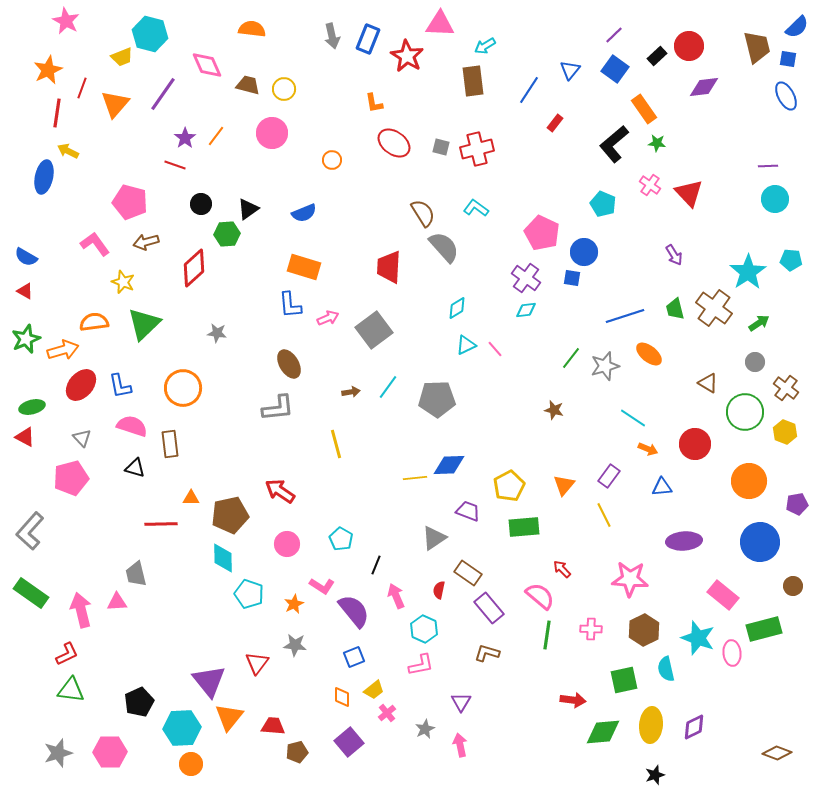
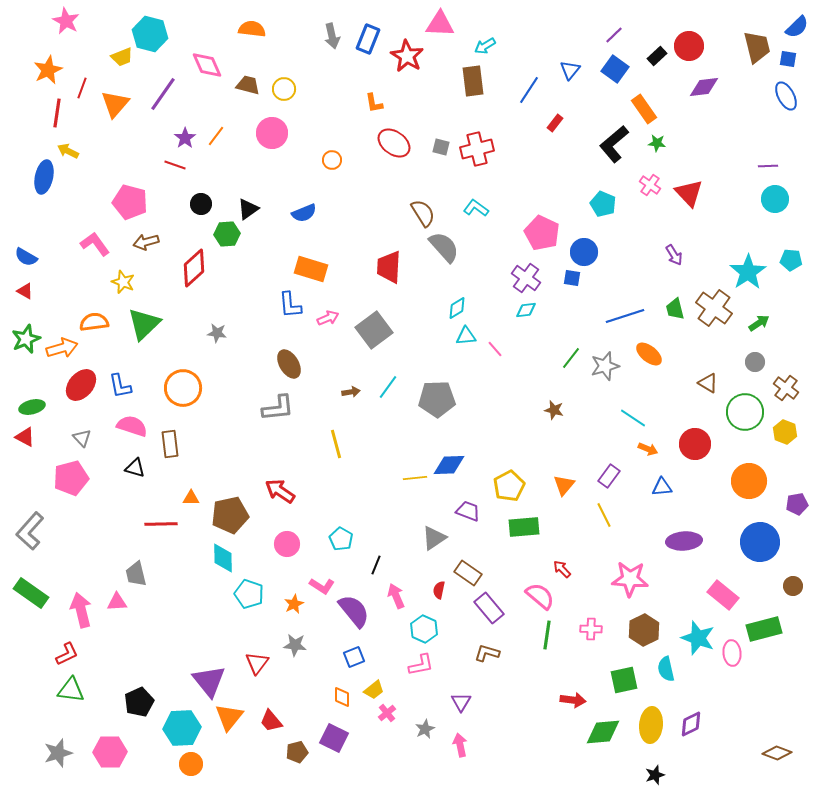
orange rectangle at (304, 267): moved 7 px right, 2 px down
cyan triangle at (466, 345): moved 9 px up; rotated 20 degrees clockwise
orange arrow at (63, 350): moved 1 px left, 2 px up
red trapezoid at (273, 726): moved 2 px left, 5 px up; rotated 135 degrees counterclockwise
purple diamond at (694, 727): moved 3 px left, 3 px up
purple square at (349, 742): moved 15 px left, 4 px up; rotated 24 degrees counterclockwise
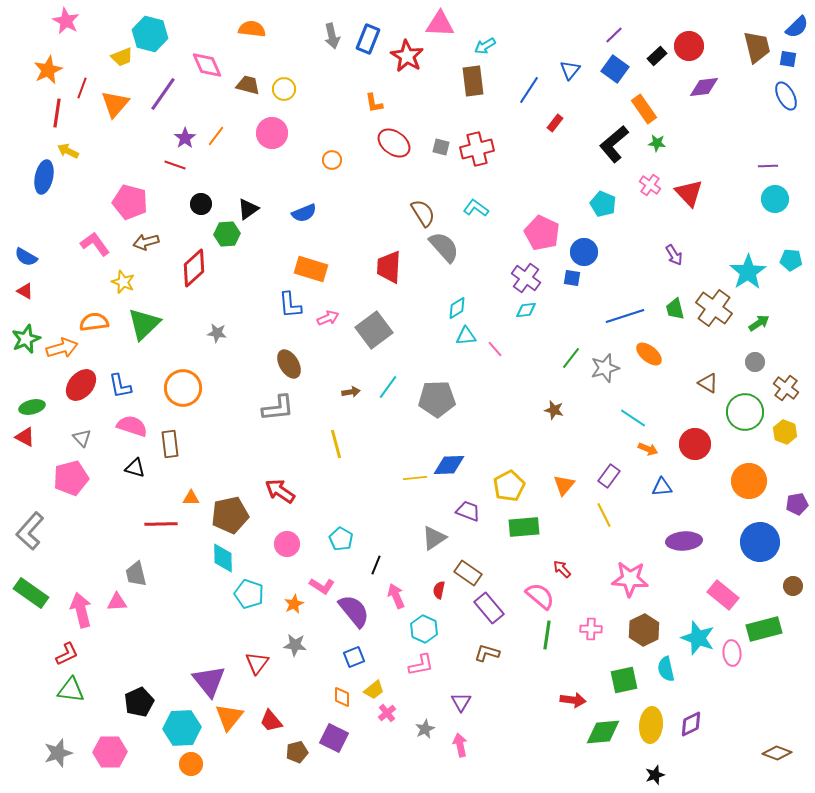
gray star at (605, 366): moved 2 px down
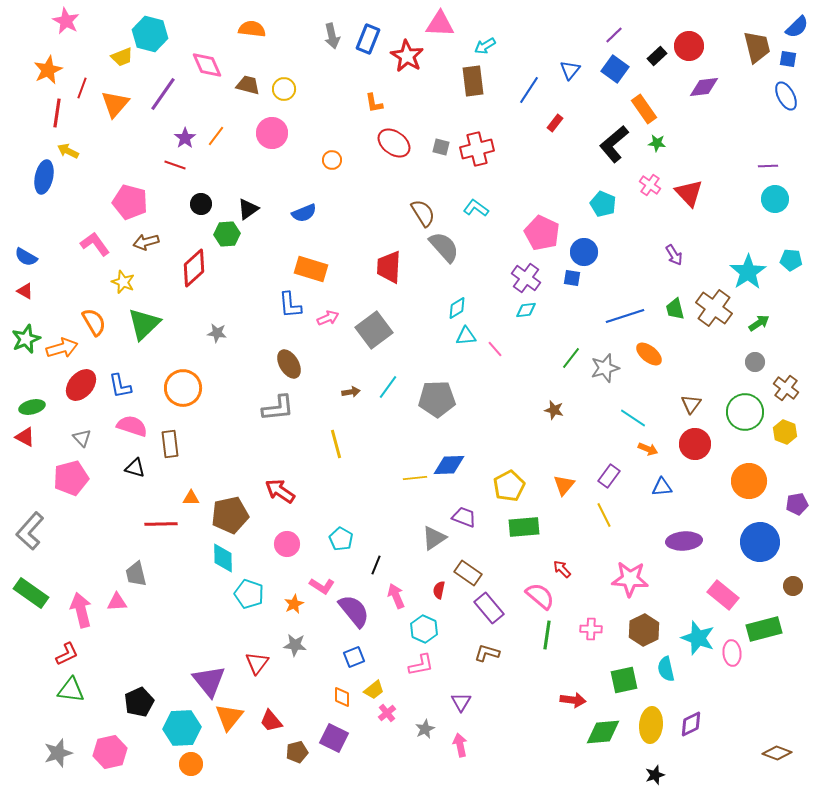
orange semicircle at (94, 322): rotated 68 degrees clockwise
brown triangle at (708, 383): moved 17 px left, 21 px down; rotated 35 degrees clockwise
purple trapezoid at (468, 511): moved 4 px left, 6 px down
pink hexagon at (110, 752): rotated 12 degrees counterclockwise
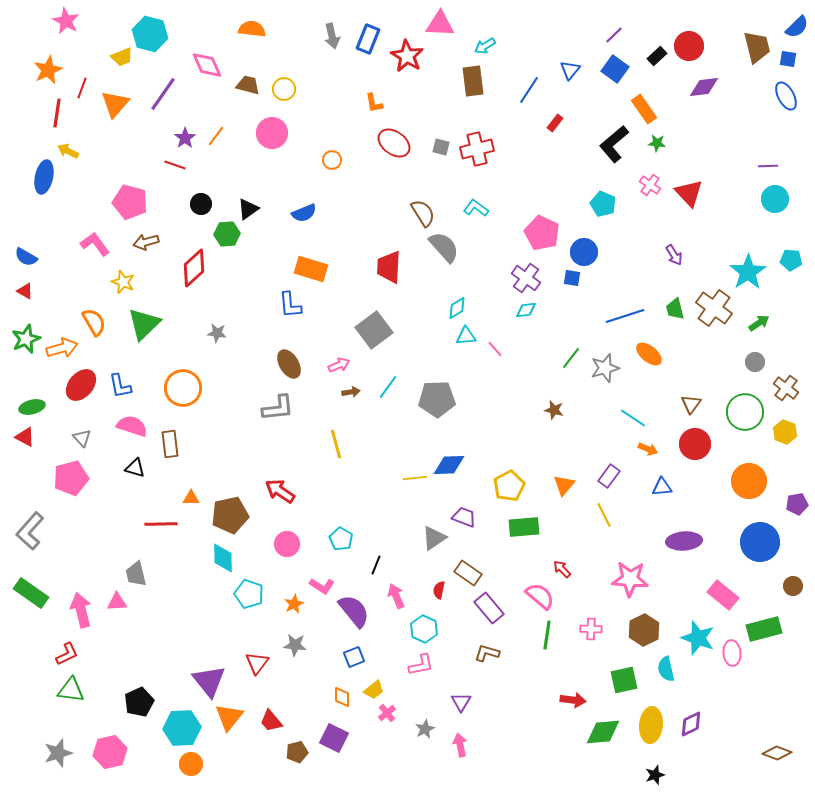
pink arrow at (328, 318): moved 11 px right, 47 px down
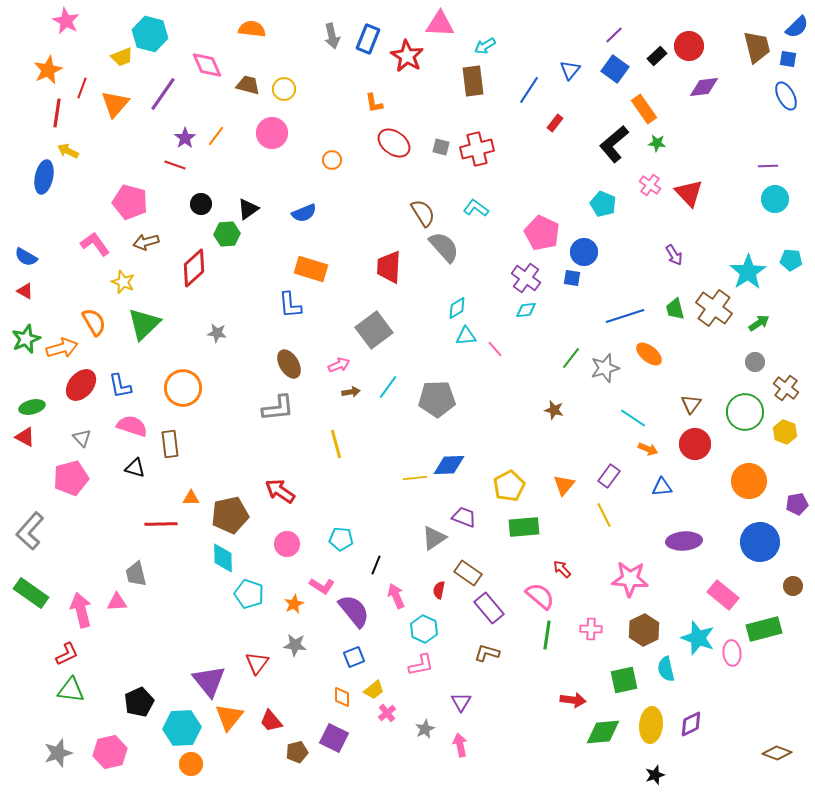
cyan pentagon at (341, 539): rotated 25 degrees counterclockwise
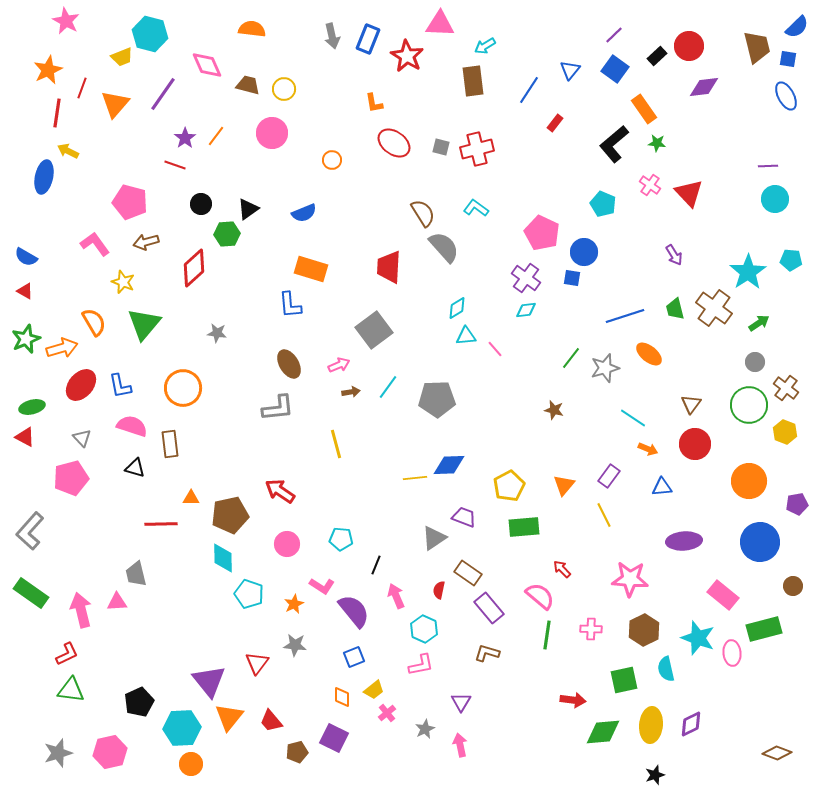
green triangle at (144, 324): rotated 6 degrees counterclockwise
green circle at (745, 412): moved 4 px right, 7 px up
